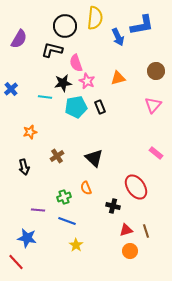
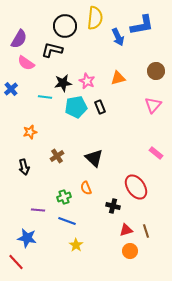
pink semicircle: moved 50 px left; rotated 36 degrees counterclockwise
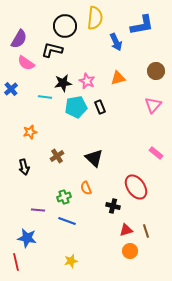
blue arrow: moved 2 px left, 5 px down
yellow star: moved 5 px left, 16 px down; rotated 24 degrees clockwise
red line: rotated 30 degrees clockwise
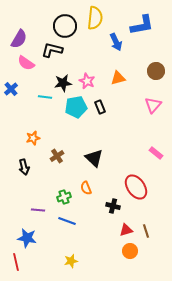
orange star: moved 3 px right, 6 px down
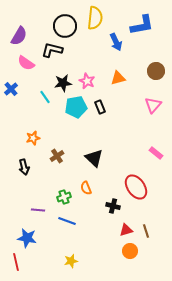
purple semicircle: moved 3 px up
cyan line: rotated 48 degrees clockwise
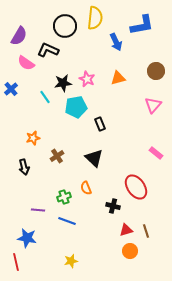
black L-shape: moved 4 px left; rotated 10 degrees clockwise
pink star: moved 2 px up
black rectangle: moved 17 px down
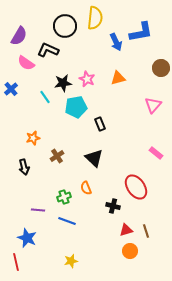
blue L-shape: moved 1 px left, 7 px down
brown circle: moved 5 px right, 3 px up
blue star: rotated 12 degrees clockwise
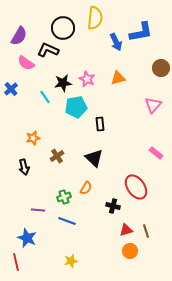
black circle: moved 2 px left, 2 px down
black rectangle: rotated 16 degrees clockwise
orange semicircle: rotated 128 degrees counterclockwise
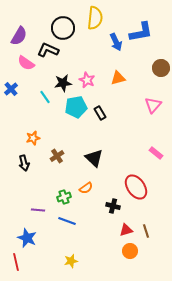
pink star: moved 1 px down
black rectangle: moved 11 px up; rotated 24 degrees counterclockwise
black arrow: moved 4 px up
orange semicircle: rotated 24 degrees clockwise
